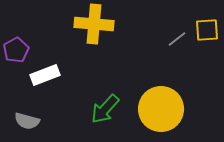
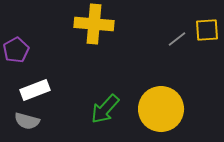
white rectangle: moved 10 px left, 15 px down
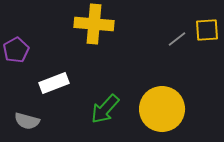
white rectangle: moved 19 px right, 7 px up
yellow circle: moved 1 px right
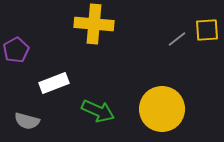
green arrow: moved 7 px left, 2 px down; rotated 108 degrees counterclockwise
